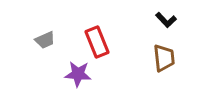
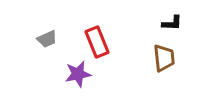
black L-shape: moved 6 px right, 3 px down; rotated 45 degrees counterclockwise
gray trapezoid: moved 2 px right, 1 px up
purple star: rotated 16 degrees counterclockwise
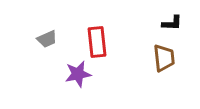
red rectangle: rotated 16 degrees clockwise
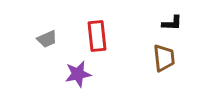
red rectangle: moved 6 px up
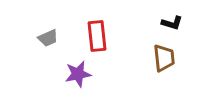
black L-shape: rotated 15 degrees clockwise
gray trapezoid: moved 1 px right, 1 px up
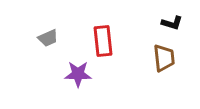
red rectangle: moved 6 px right, 5 px down
purple star: rotated 12 degrees clockwise
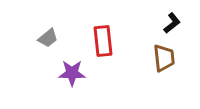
black L-shape: rotated 55 degrees counterclockwise
gray trapezoid: rotated 15 degrees counterclockwise
purple star: moved 6 px left, 1 px up
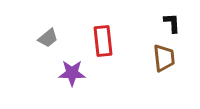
black L-shape: rotated 55 degrees counterclockwise
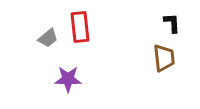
red rectangle: moved 23 px left, 14 px up
purple star: moved 4 px left, 6 px down
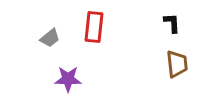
red rectangle: moved 14 px right; rotated 12 degrees clockwise
gray trapezoid: moved 2 px right
brown trapezoid: moved 13 px right, 6 px down
